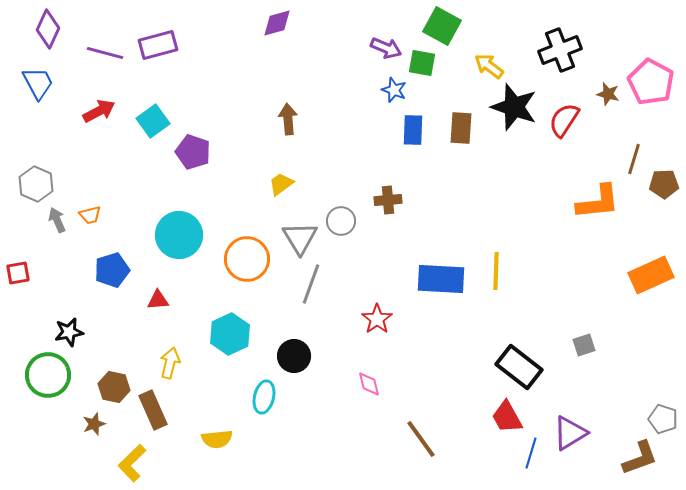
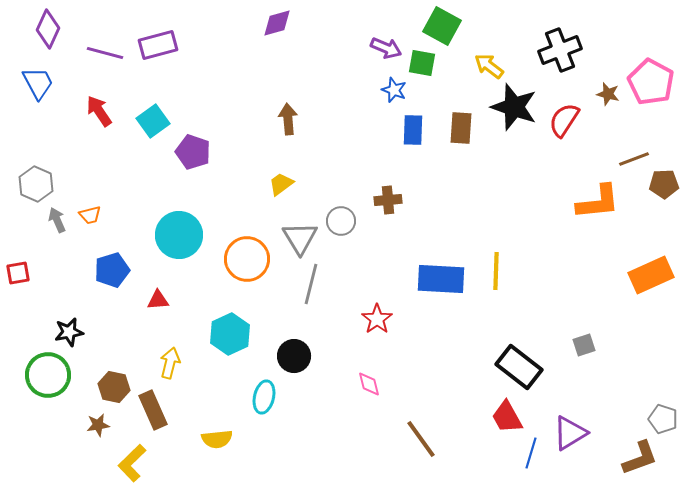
red arrow at (99, 111): rotated 96 degrees counterclockwise
brown line at (634, 159): rotated 52 degrees clockwise
gray line at (311, 284): rotated 6 degrees counterclockwise
brown star at (94, 424): moved 4 px right, 1 px down; rotated 10 degrees clockwise
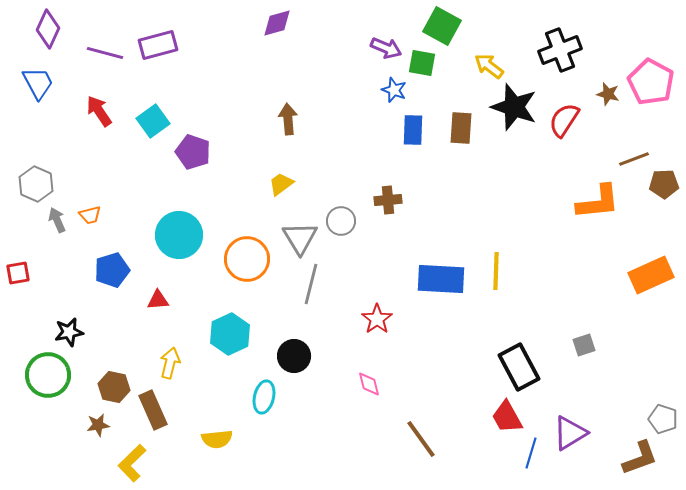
black rectangle at (519, 367): rotated 24 degrees clockwise
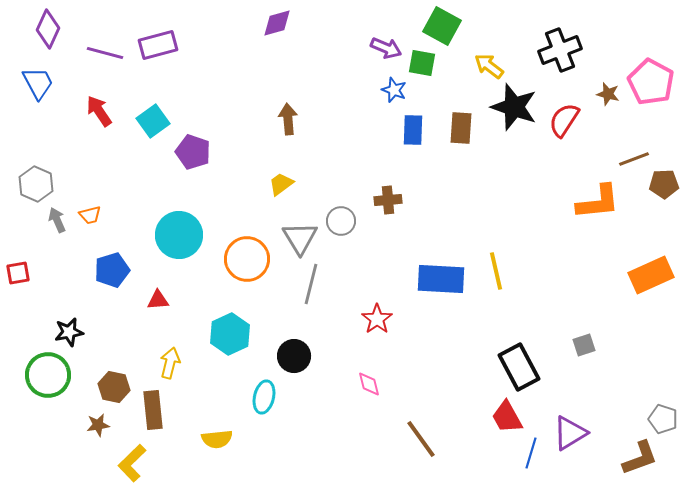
yellow line at (496, 271): rotated 15 degrees counterclockwise
brown rectangle at (153, 410): rotated 18 degrees clockwise
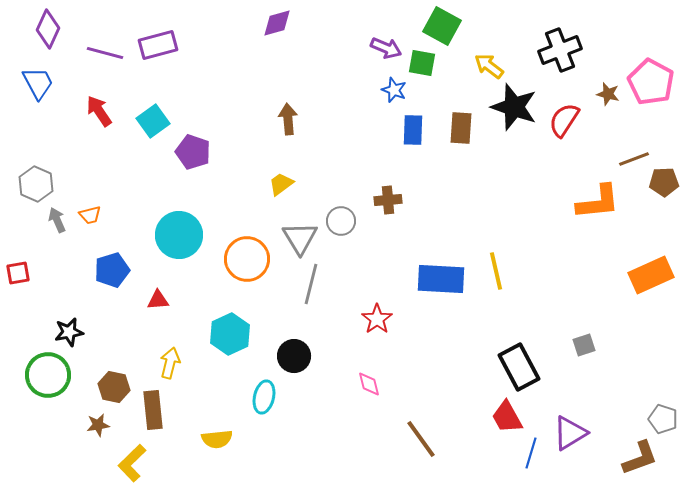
brown pentagon at (664, 184): moved 2 px up
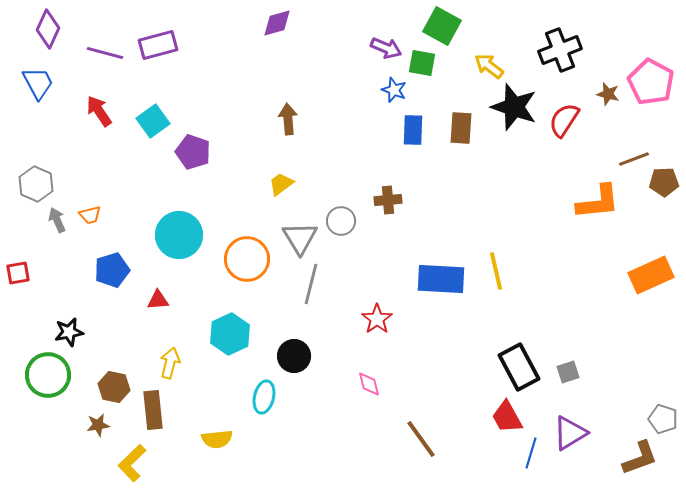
gray square at (584, 345): moved 16 px left, 27 px down
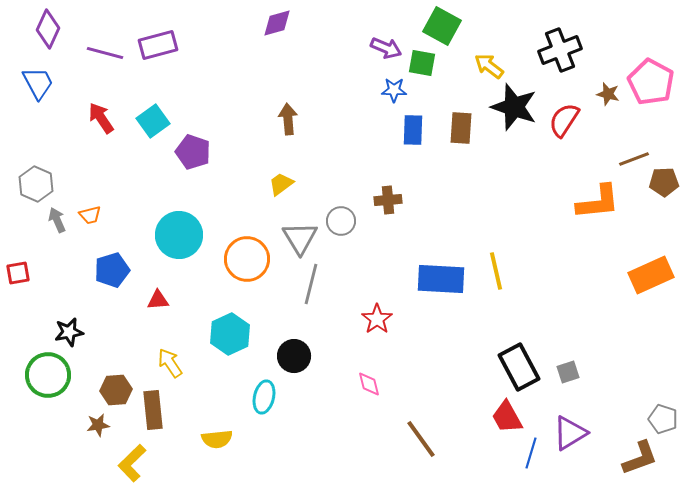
blue star at (394, 90): rotated 20 degrees counterclockwise
red arrow at (99, 111): moved 2 px right, 7 px down
yellow arrow at (170, 363): rotated 48 degrees counterclockwise
brown hexagon at (114, 387): moved 2 px right, 3 px down; rotated 16 degrees counterclockwise
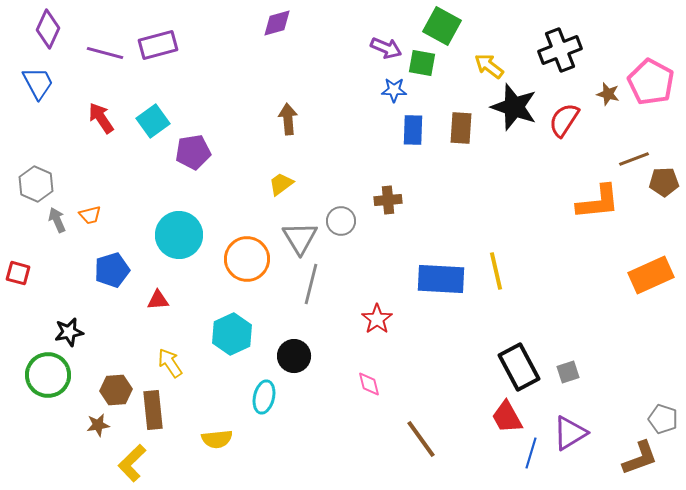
purple pentagon at (193, 152): rotated 28 degrees counterclockwise
red square at (18, 273): rotated 25 degrees clockwise
cyan hexagon at (230, 334): moved 2 px right
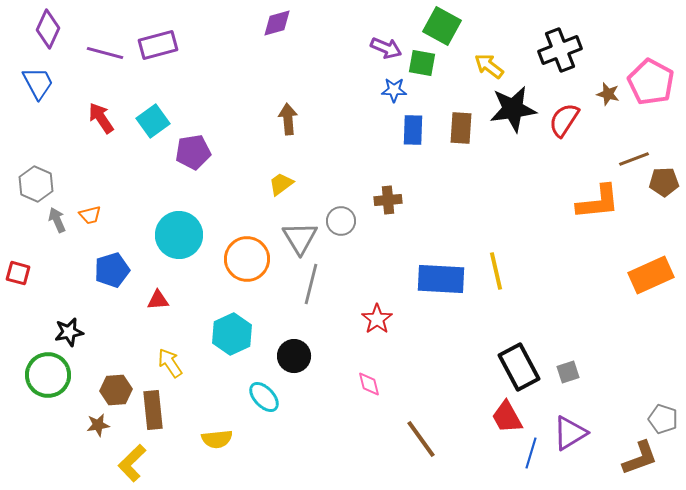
black star at (514, 107): moved 1 px left, 2 px down; rotated 27 degrees counterclockwise
cyan ellipse at (264, 397): rotated 56 degrees counterclockwise
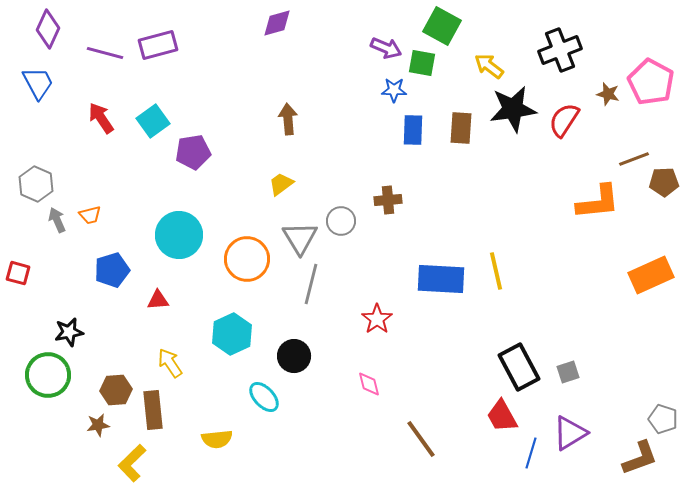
red trapezoid at (507, 417): moved 5 px left, 1 px up
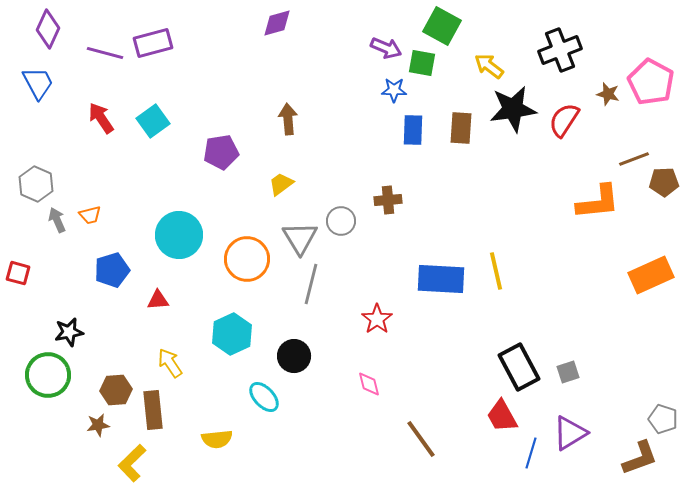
purple rectangle at (158, 45): moved 5 px left, 2 px up
purple pentagon at (193, 152): moved 28 px right
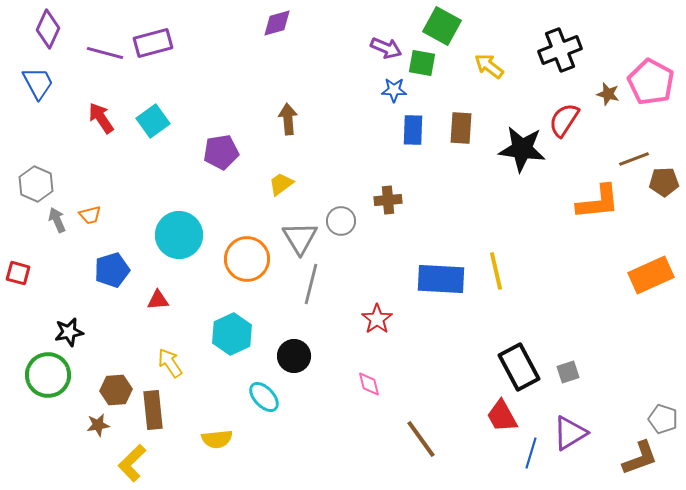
black star at (513, 109): moved 9 px right, 40 px down; rotated 15 degrees clockwise
